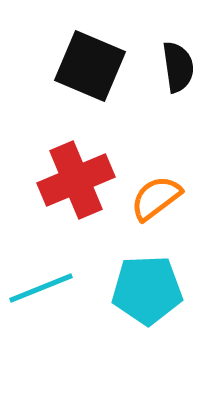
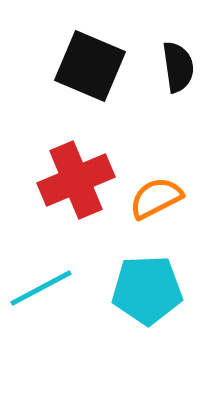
orange semicircle: rotated 10 degrees clockwise
cyan line: rotated 6 degrees counterclockwise
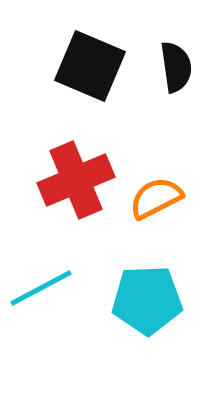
black semicircle: moved 2 px left
cyan pentagon: moved 10 px down
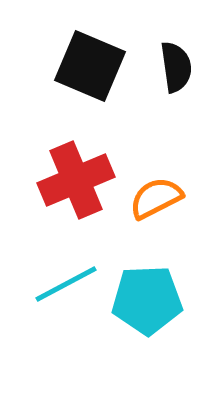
cyan line: moved 25 px right, 4 px up
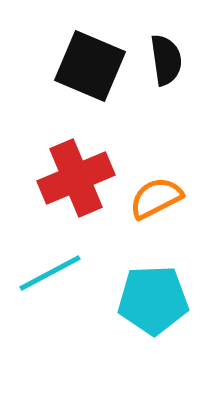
black semicircle: moved 10 px left, 7 px up
red cross: moved 2 px up
cyan line: moved 16 px left, 11 px up
cyan pentagon: moved 6 px right
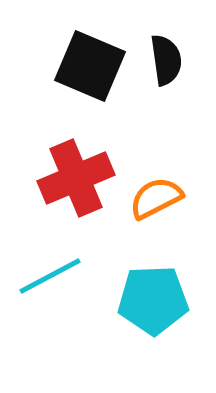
cyan line: moved 3 px down
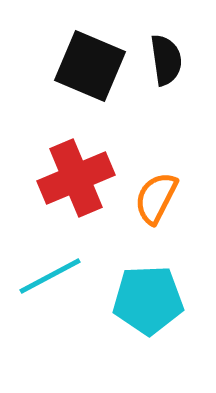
orange semicircle: rotated 36 degrees counterclockwise
cyan pentagon: moved 5 px left
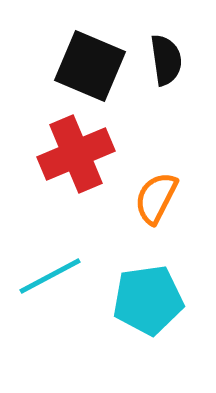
red cross: moved 24 px up
cyan pentagon: rotated 6 degrees counterclockwise
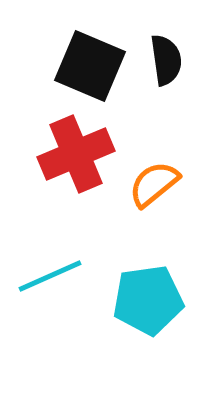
orange semicircle: moved 2 px left, 14 px up; rotated 24 degrees clockwise
cyan line: rotated 4 degrees clockwise
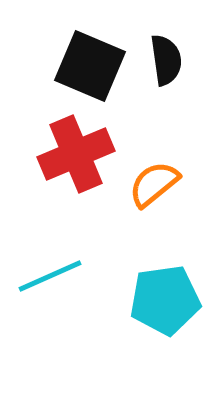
cyan pentagon: moved 17 px right
